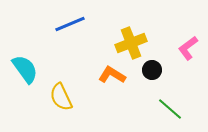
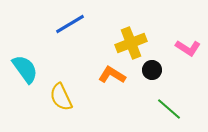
blue line: rotated 8 degrees counterclockwise
pink L-shape: rotated 110 degrees counterclockwise
green line: moved 1 px left
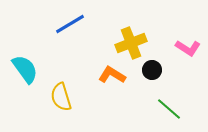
yellow semicircle: rotated 8 degrees clockwise
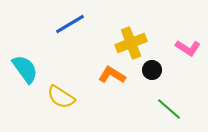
yellow semicircle: rotated 40 degrees counterclockwise
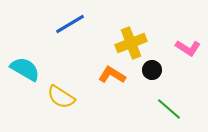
cyan semicircle: rotated 24 degrees counterclockwise
